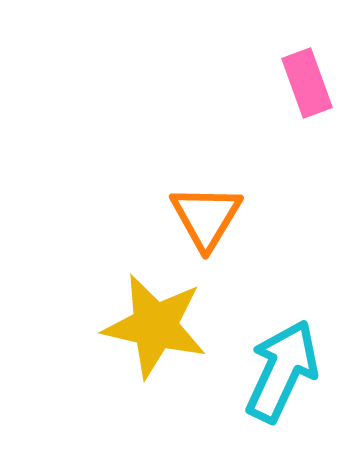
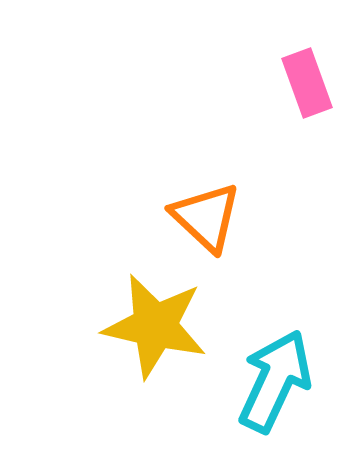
orange triangle: rotated 18 degrees counterclockwise
cyan arrow: moved 7 px left, 10 px down
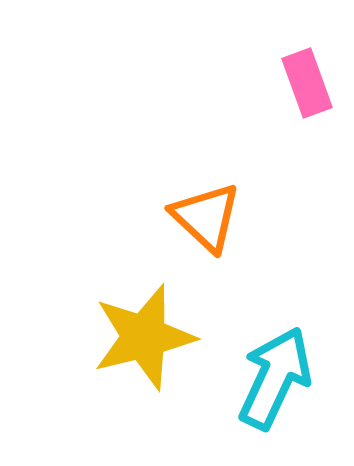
yellow star: moved 11 px left, 11 px down; rotated 27 degrees counterclockwise
cyan arrow: moved 3 px up
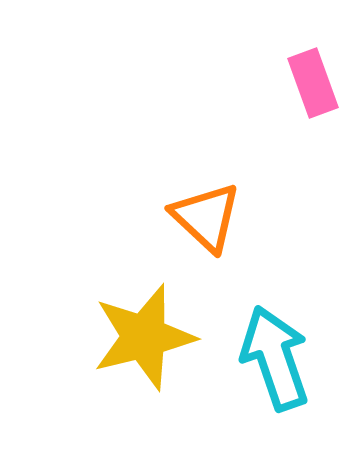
pink rectangle: moved 6 px right
cyan arrow: moved 20 px up; rotated 44 degrees counterclockwise
